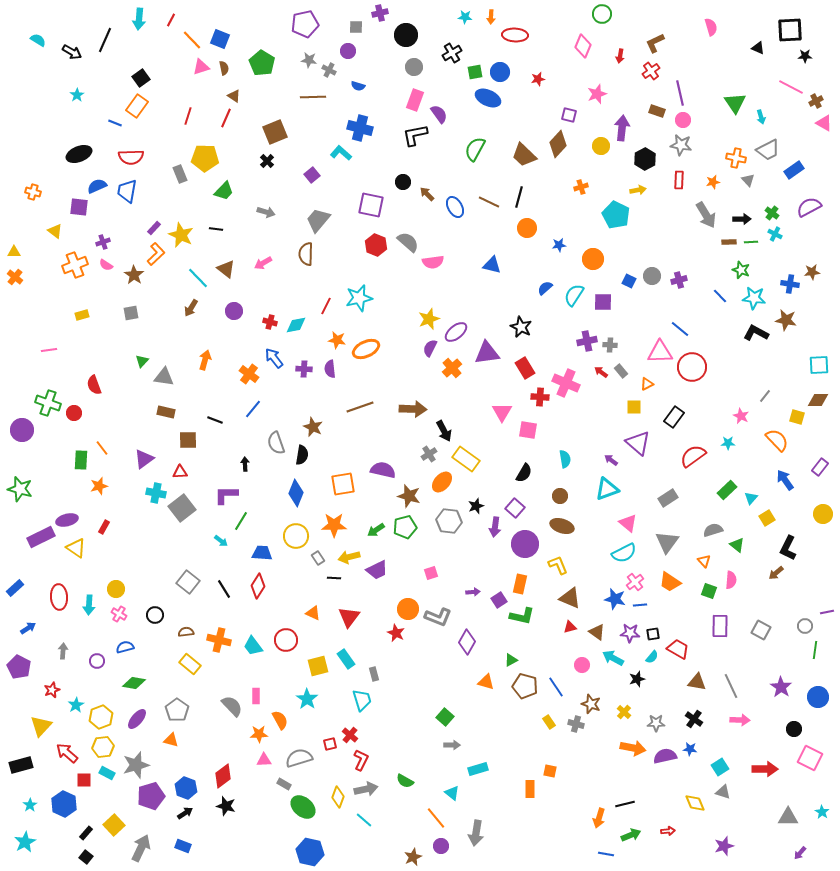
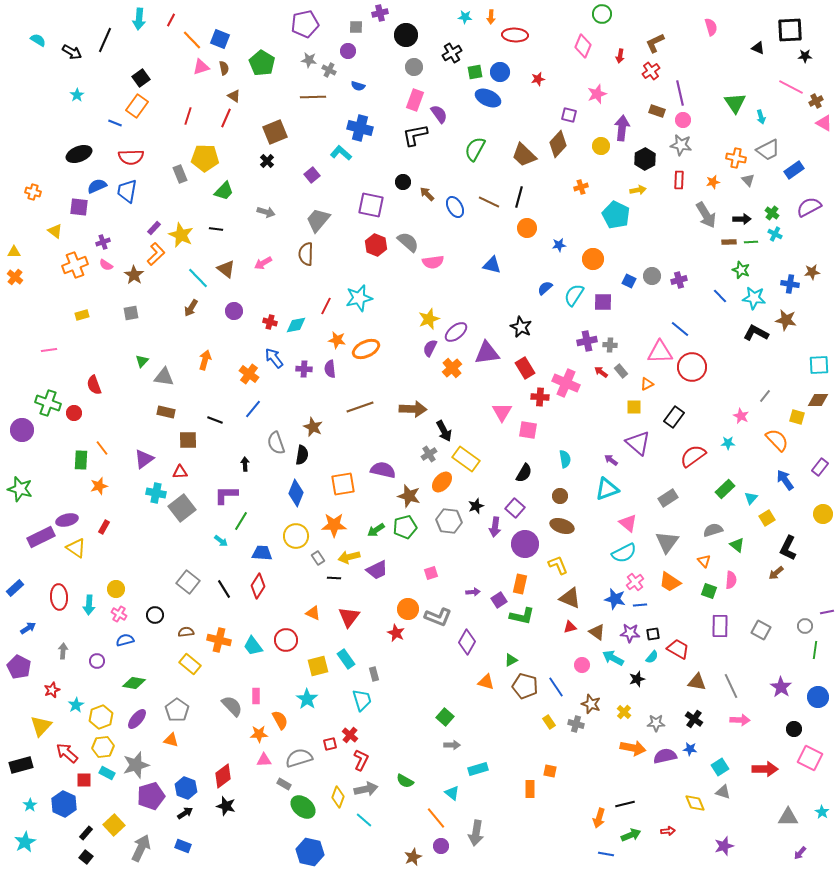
green rectangle at (727, 490): moved 2 px left, 1 px up
blue semicircle at (125, 647): moved 7 px up
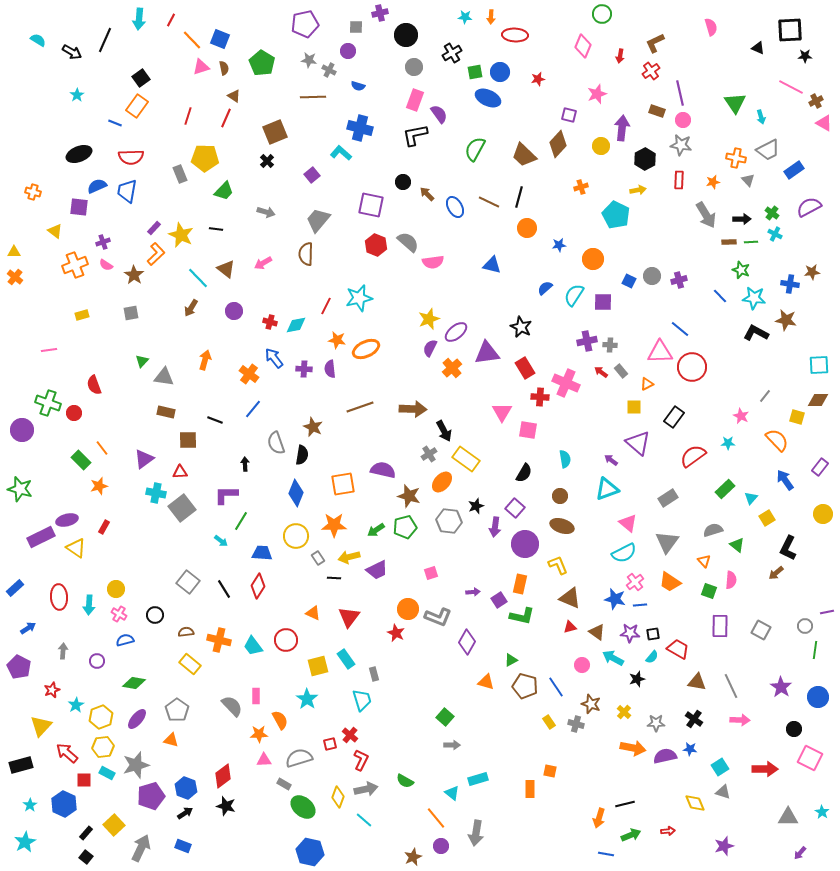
green rectangle at (81, 460): rotated 48 degrees counterclockwise
cyan rectangle at (478, 769): moved 10 px down
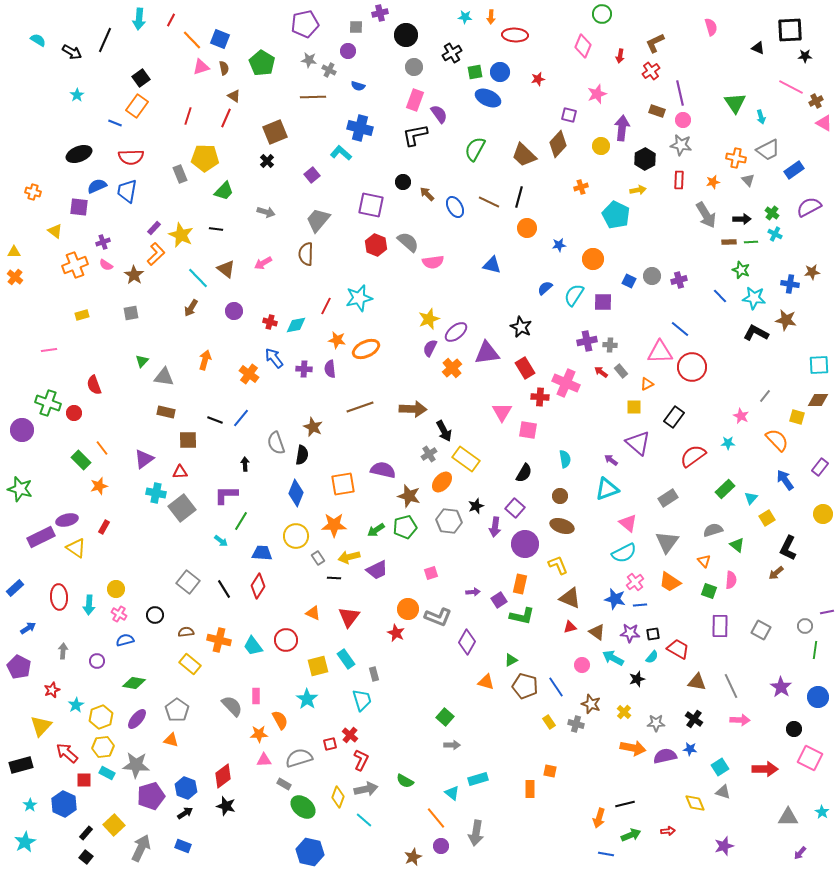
blue line at (253, 409): moved 12 px left, 9 px down
gray star at (136, 765): rotated 20 degrees clockwise
